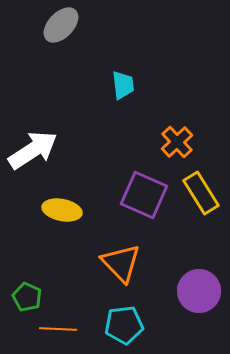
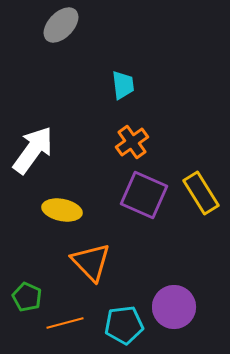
orange cross: moved 45 px left; rotated 8 degrees clockwise
white arrow: rotated 21 degrees counterclockwise
orange triangle: moved 30 px left, 1 px up
purple circle: moved 25 px left, 16 px down
orange line: moved 7 px right, 6 px up; rotated 18 degrees counterclockwise
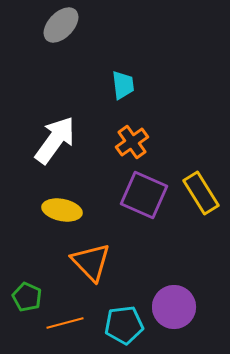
white arrow: moved 22 px right, 10 px up
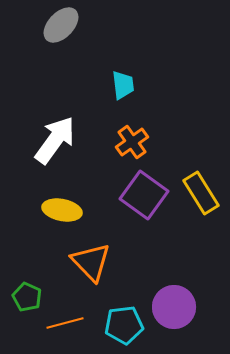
purple square: rotated 12 degrees clockwise
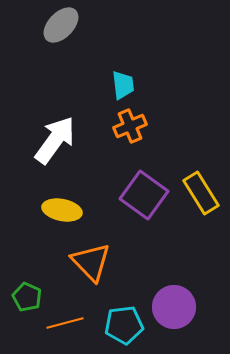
orange cross: moved 2 px left, 16 px up; rotated 12 degrees clockwise
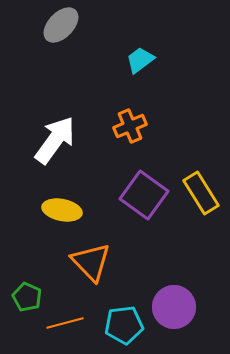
cyan trapezoid: moved 17 px right, 25 px up; rotated 120 degrees counterclockwise
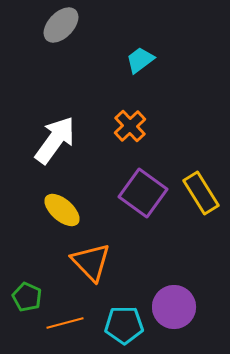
orange cross: rotated 20 degrees counterclockwise
purple square: moved 1 px left, 2 px up
yellow ellipse: rotated 30 degrees clockwise
cyan pentagon: rotated 6 degrees clockwise
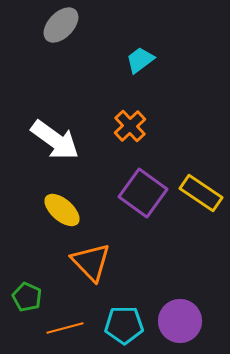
white arrow: rotated 90 degrees clockwise
yellow rectangle: rotated 24 degrees counterclockwise
purple circle: moved 6 px right, 14 px down
orange line: moved 5 px down
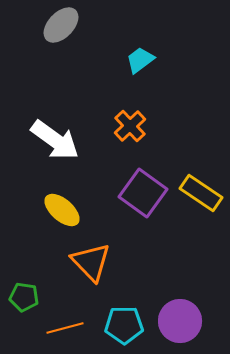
green pentagon: moved 3 px left; rotated 16 degrees counterclockwise
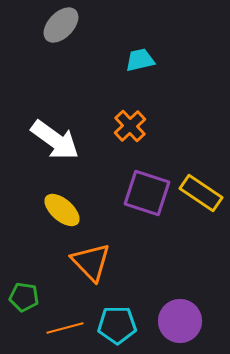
cyan trapezoid: rotated 24 degrees clockwise
purple square: moved 4 px right; rotated 18 degrees counterclockwise
cyan pentagon: moved 7 px left
